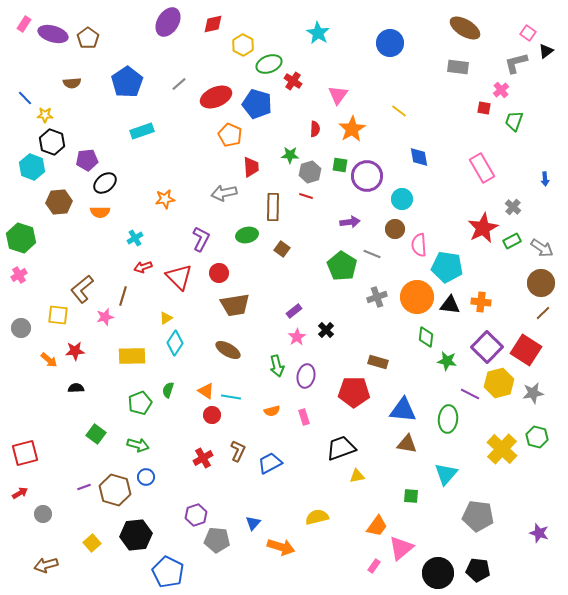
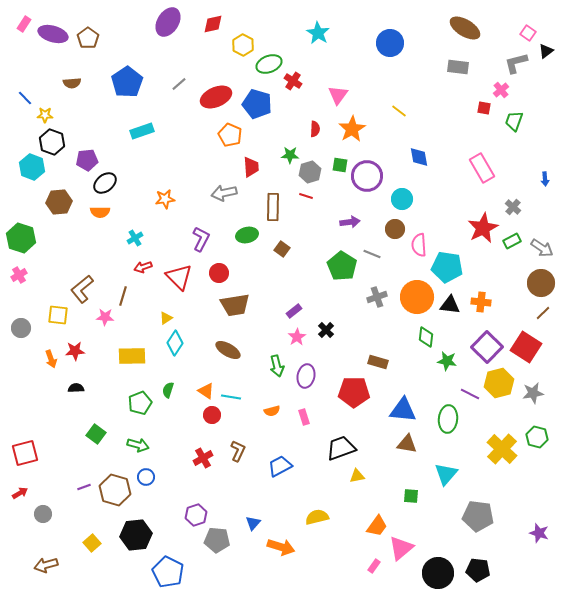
pink star at (105, 317): rotated 18 degrees clockwise
red square at (526, 350): moved 3 px up
orange arrow at (49, 360): moved 2 px right, 1 px up; rotated 30 degrees clockwise
blue trapezoid at (270, 463): moved 10 px right, 3 px down
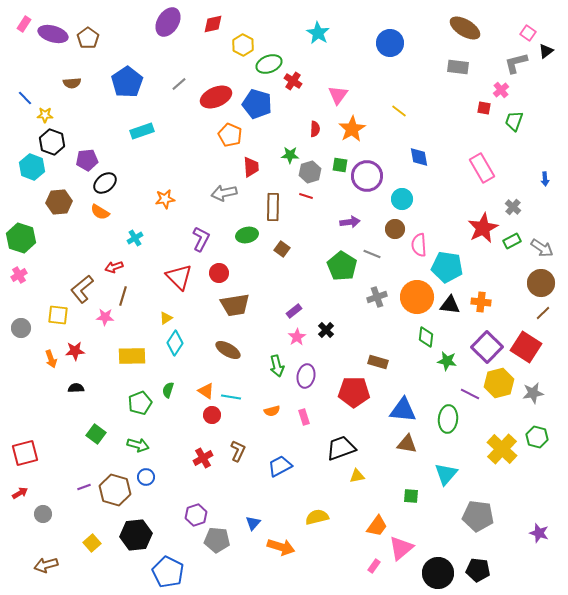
orange semicircle at (100, 212): rotated 30 degrees clockwise
red arrow at (143, 267): moved 29 px left
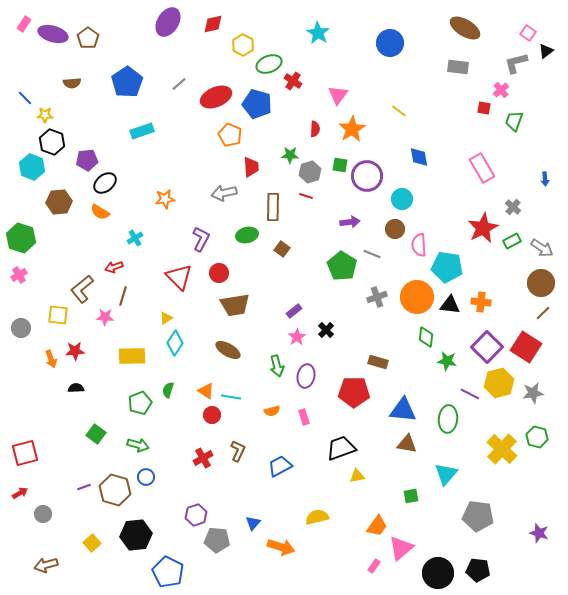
green square at (411, 496): rotated 14 degrees counterclockwise
